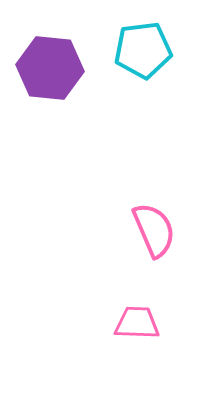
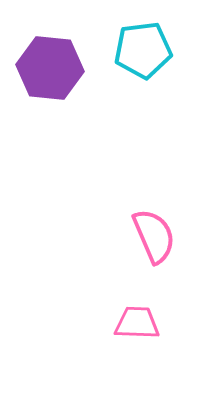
pink semicircle: moved 6 px down
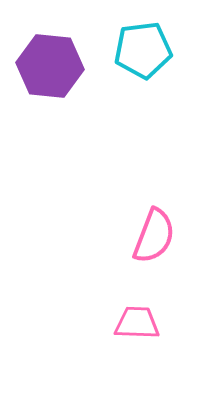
purple hexagon: moved 2 px up
pink semicircle: rotated 44 degrees clockwise
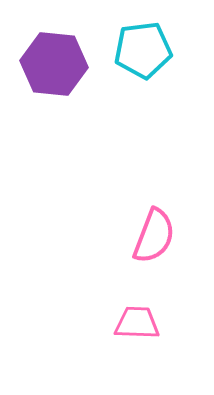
purple hexagon: moved 4 px right, 2 px up
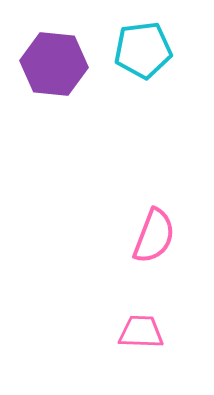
pink trapezoid: moved 4 px right, 9 px down
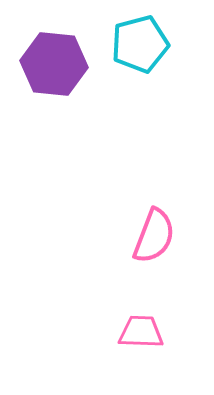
cyan pentagon: moved 3 px left, 6 px up; rotated 8 degrees counterclockwise
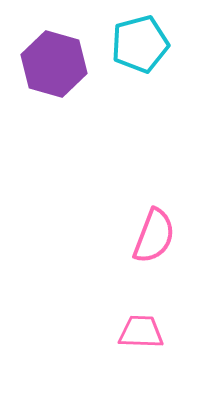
purple hexagon: rotated 10 degrees clockwise
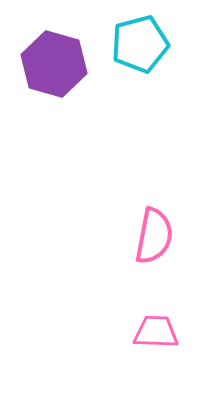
pink semicircle: rotated 10 degrees counterclockwise
pink trapezoid: moved 15 px right
